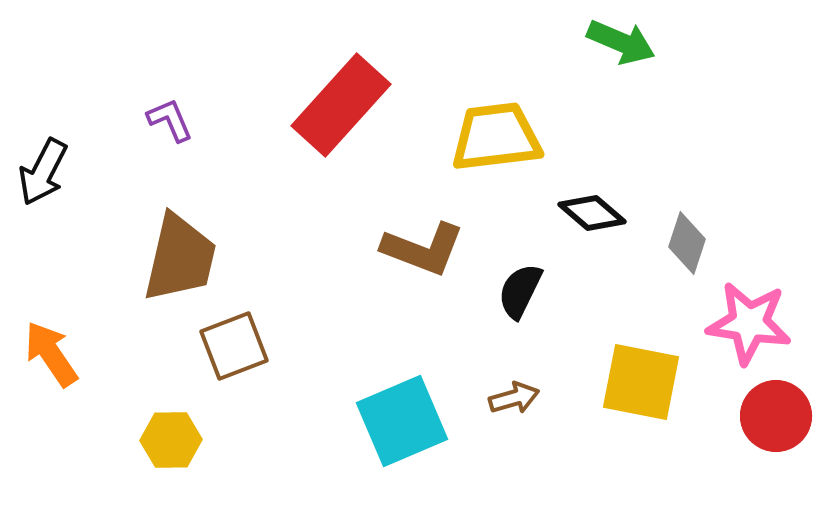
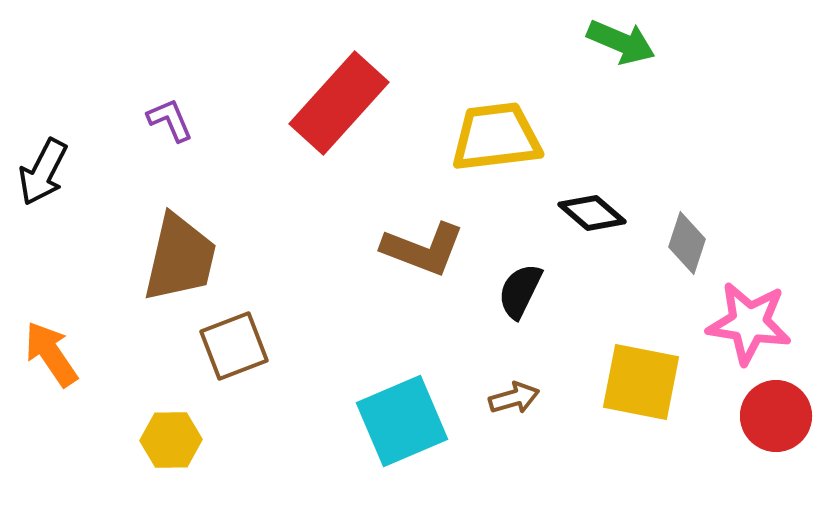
red rectangle: moved 2 px left, 2 px up
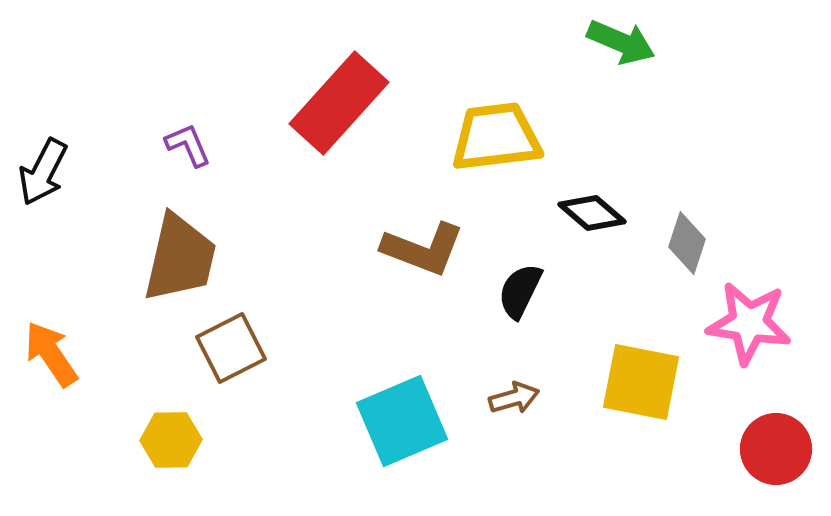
purple L-shape: moved 18 px right, 25 px down
brown square: moved 3 px left, 2 px down; rotated 6 degrees counterclockwise
red circle: moved 33 px down
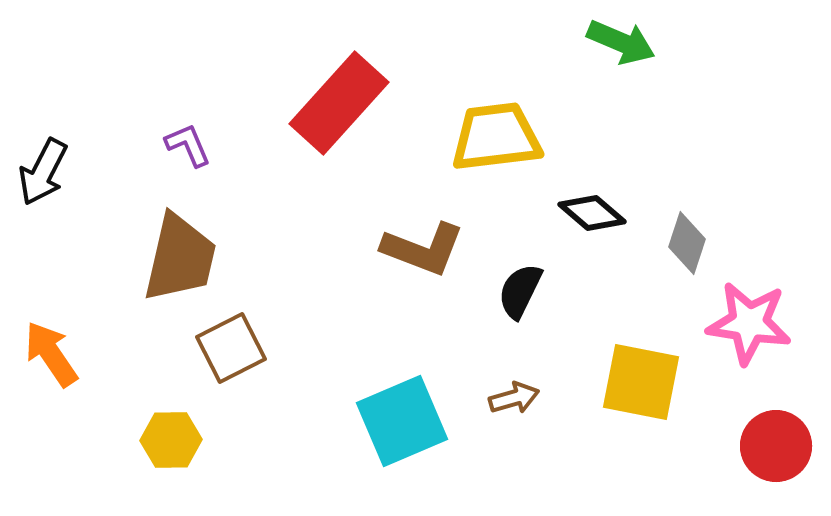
red circle: moved 3 px up
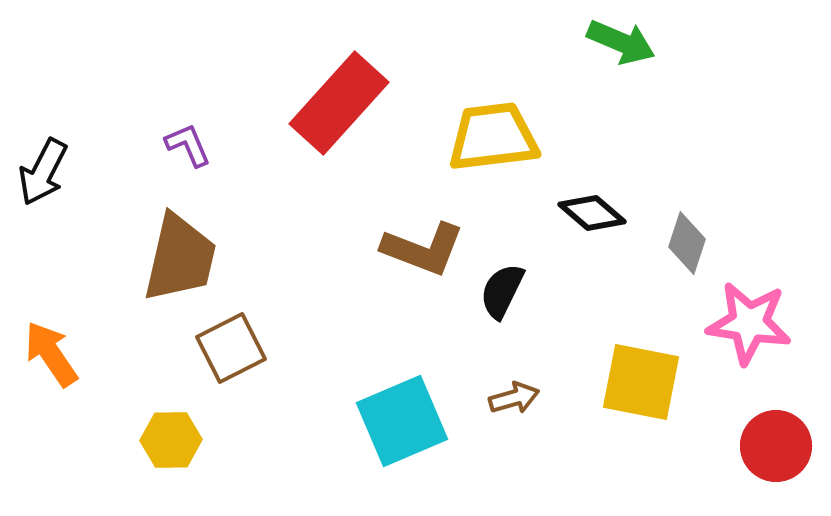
yellow trapezoid: moved 3 px left
black semicircle: moved 18 px left
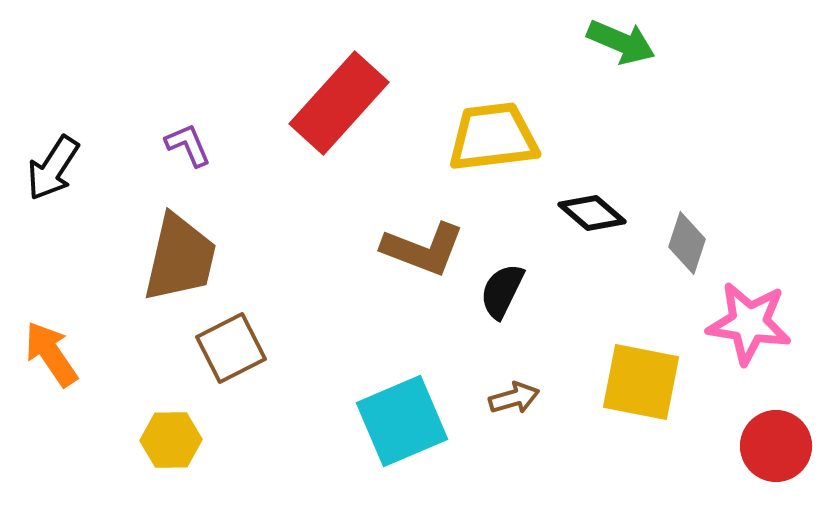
black arrow: moved 10 px right, 4 px up; rotated 6 degrees clockwise
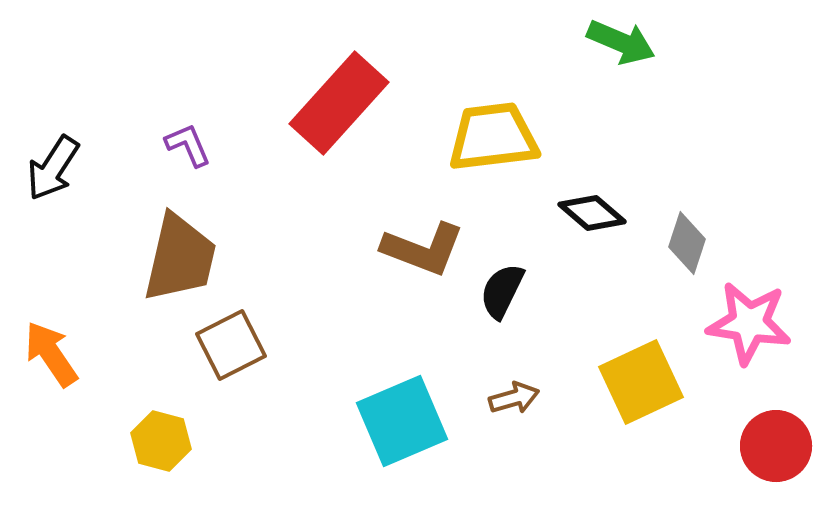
brown square: moved 3 px up
yellow square: rotated 36 degrees counterclockwise
yellow hexagon: moved 10 px left, 1 px down; rotated 16 degrees clockwise
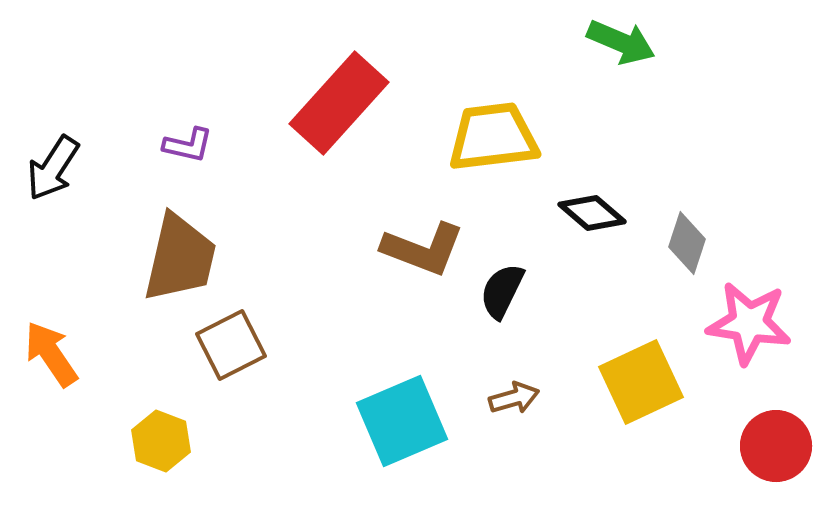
purple L-shape: rotated 126 degrees clockwise
yellow hexagon: rotated 6 degrees clockwise
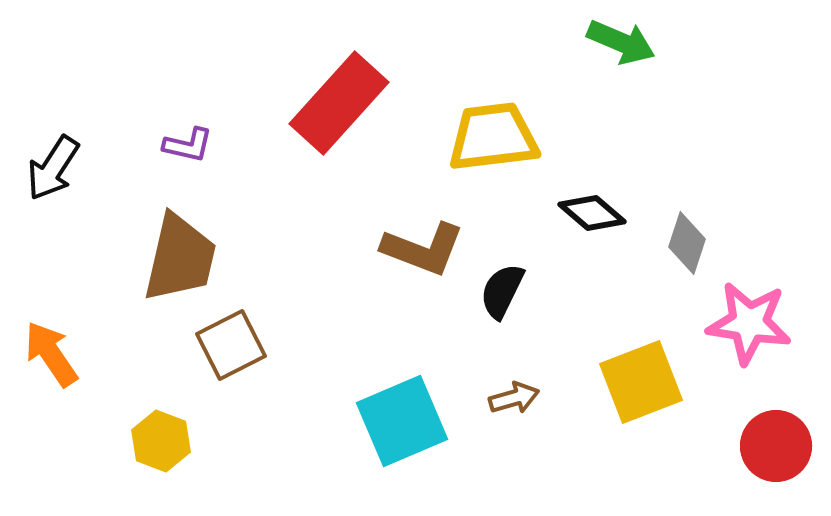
yellow square: rotated 4 degrees clockwise
